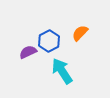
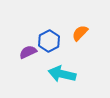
cyan arrow: moved 3 px down; rotated 44 degrees counterclockwise
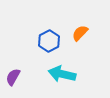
purple semicircle: moved 15 px left, 25 px down; rotated 36 degrees counterclockwise
